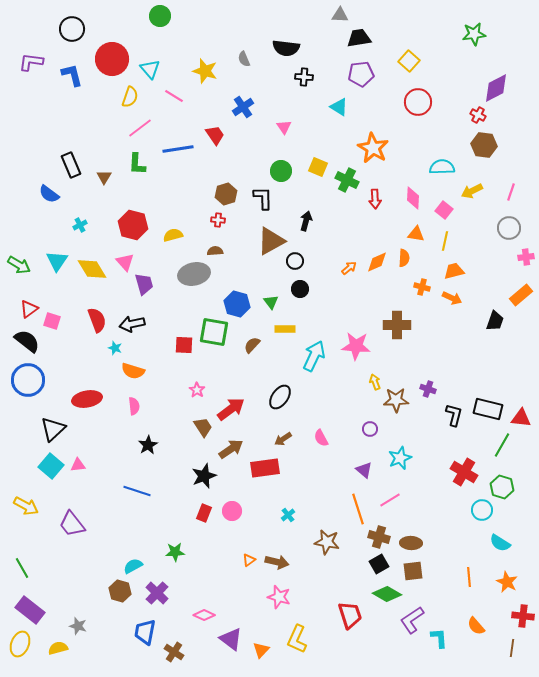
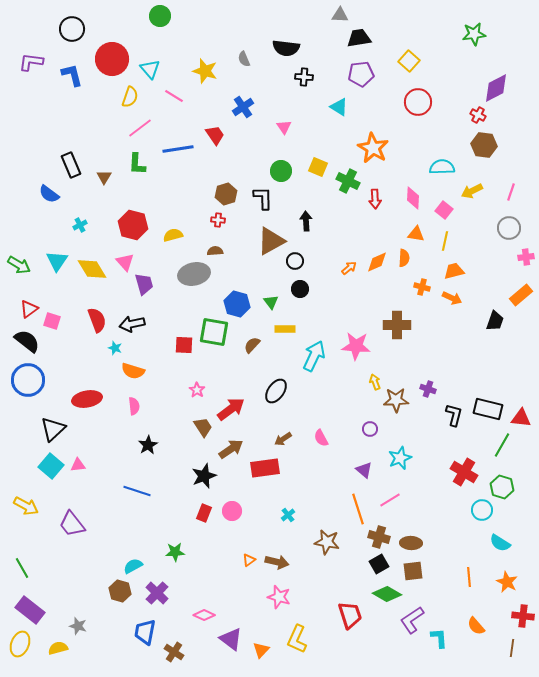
green cross at (347, 180): moved 1 px right, 1 px down
black arrow at (306, 221): rotated 18 degrees counterclockwise
black ellipse at (280, 397): moved 4 px left, 6 px up
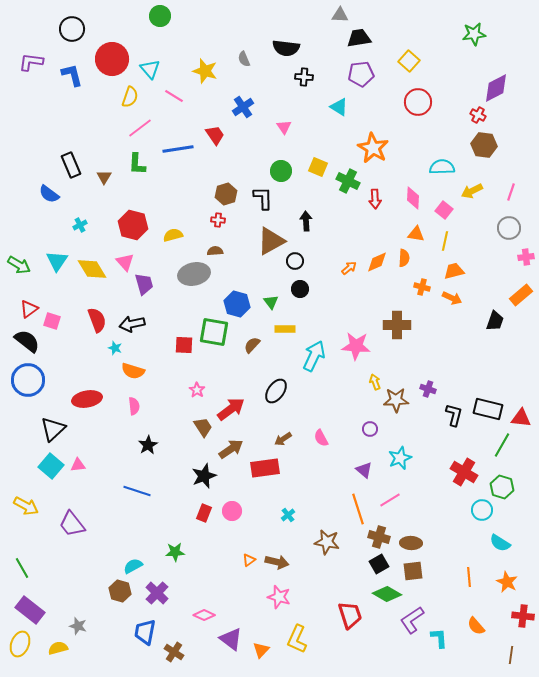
brown line at (512, 648): moved 1 px left, 7 px down
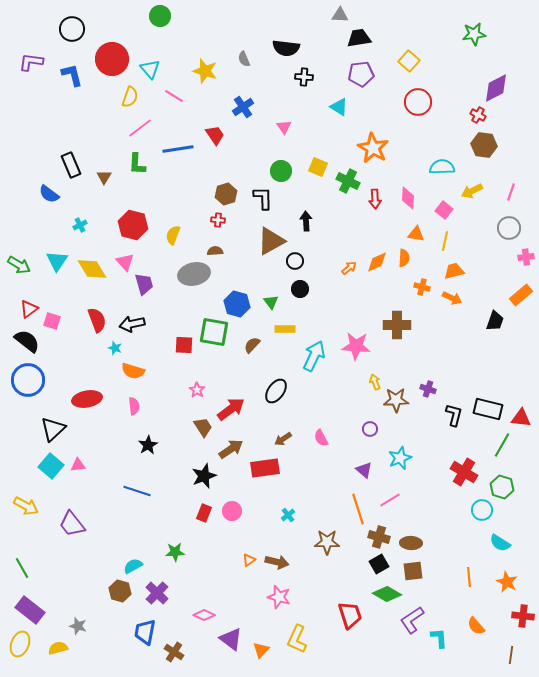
pink diamond at (413, 198): moved 5 px left
yellow semicircle at (173, 235): rotated 54 degrees counterclockwise
brown star at (327, 542): rotated 10 degrees counterclockwise
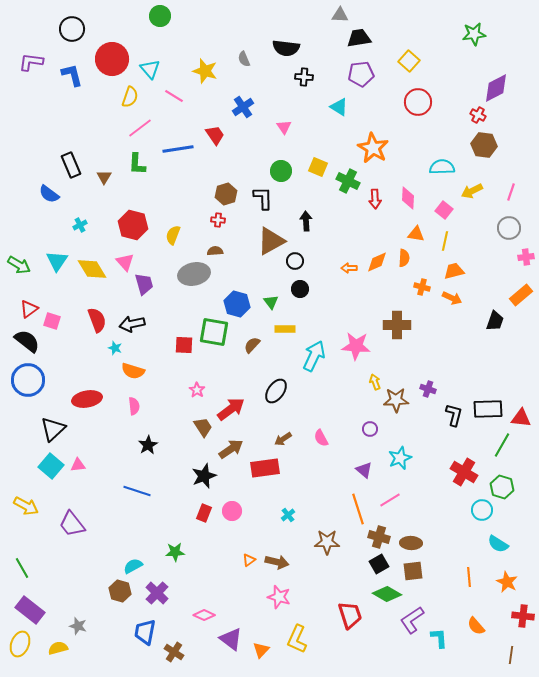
orange arrow at (349, 268): rotated 140 degrees counterclockwise
black rectangle at (488, 409): rotated 16 degrees counterclockwise
cyan semicircle at (500, 543): moved 2 px left, 1 px down
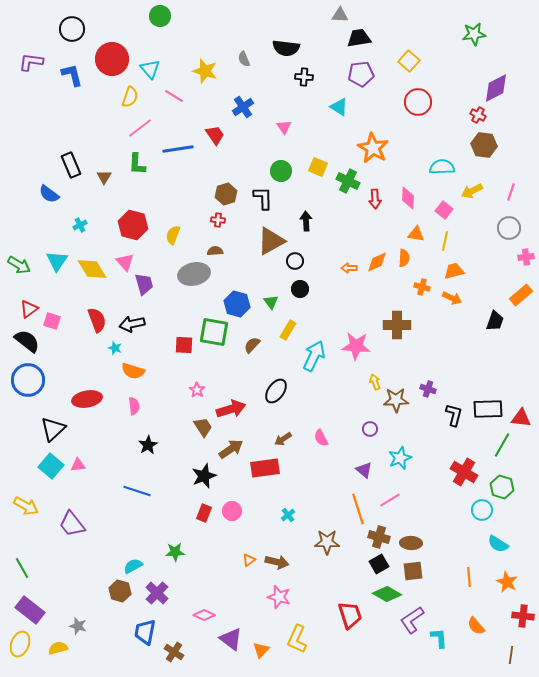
yellow rectangle at (285, 329): moved 3 px right, 1 px down; rotated 60 degrees counterclockwise
red arrow at (231, 409): rotated 20 degrees clockwise
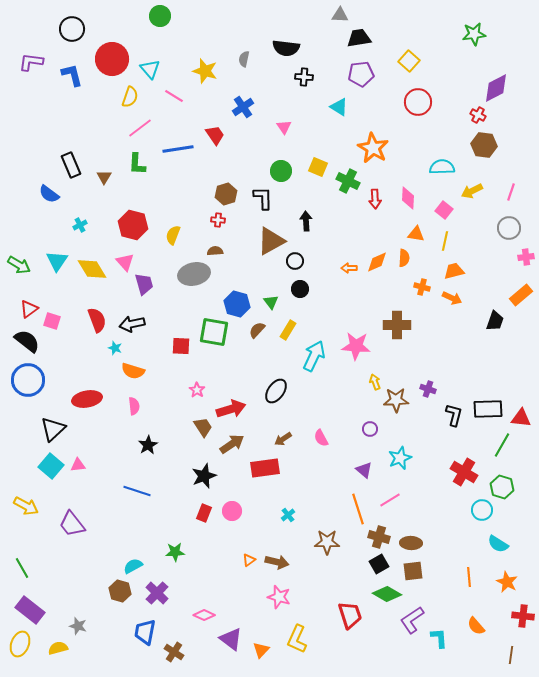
gray semicircle at (244, 59): rotated 35 degrees clockwise
red square at (184, 345): moved 3 px left, 1 px down
brown semicircle at (252, 345): moved 5 px right, 15 px up
brown arrow at (231, 449): moved 1 px right, 5 px up
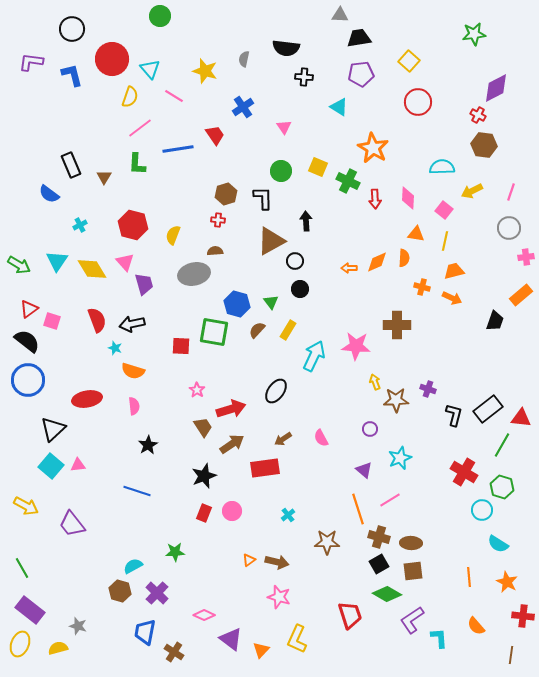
black rectangle at (488, 409): rotated 36 degrees counterclockwise
